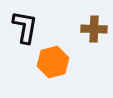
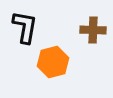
brown cross: moved 1 px left, 1 px down
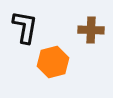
brown cross: moved 2 px left
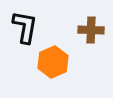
orange hexagon: rotated 8 degrees counterclockwise
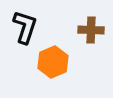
black L-shape: rotated 8 degrees clockwise
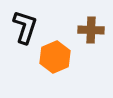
orange hexagon: moved 2 px right, 5 px up
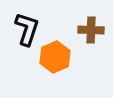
black L-shape: moved 2 px right, 2 px down
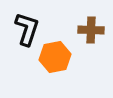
orange hexagon: rotated 12 degrees clockwise
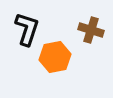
brown cross: rotated 15 degrees clockwise
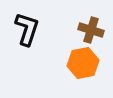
orange hexagon: moved 28 px right, 6 px down
